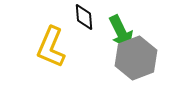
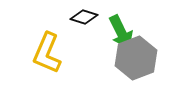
black diamond: rotated 68 degrees counterclockwise
yellow L-shape: moved 4 px left, 6 px down
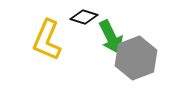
green arrow: moved 10 px left, 5 px down
yellow L-shape: moved 13 px up
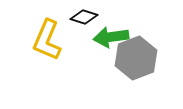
green arrow: rotated 108 degrees clockwise
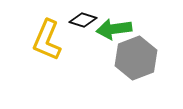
black diamond: moved 1 px left, 3 px down
green arrow: moved 3 px right, 8 px up
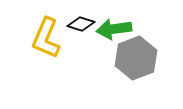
black diamond: moved 2 px left, 4 px down
yellow L-shape: moved 1 px left, 2 px up
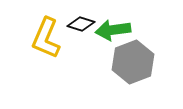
green arrow: moved 1 px left, 1 px down
gray hexagon: moved 3 px left, 4 px down
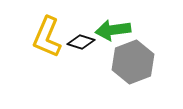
black diamond: moved 18 px down
yellow L-shape: moved 1 px right, 1 px up
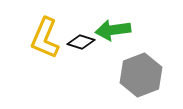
yellow L-shape: moved 2 px left, 1 px down
gray hexagon: moved 8 px right, 13 px down
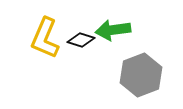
black diamond: moved 2 px up
